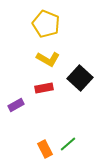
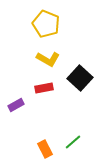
green line: moved 5 px right, 2 px up
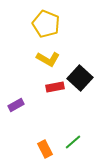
red rectangle: moved 11 px right, 1 px up
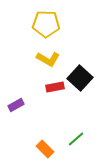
yellow pentagon: rotated 20 degrees counterclockwise
green line: moved 3 px right, 3 px up
orange rectangle: rotated 18 degrees counterclockwise
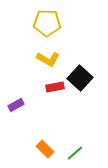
yellow pentagon: moved 1 px right, 1 px up
green line: moved 1 px left, 14 px down
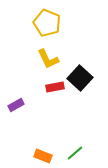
yellow pentagon: rotated 20 degrees clockwise
yellow L-shape: rotated 35 degrees clockwise
orange rectangle: moved 2 px left, 7 px down; rotated 24 degrees counterclockwise
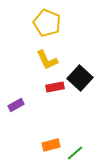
yellow L-shape: moved 1 px left, 1 px down
orange rectangle: moved 8 px right, 11 px up; rotated 36 degrees counterclockwise
